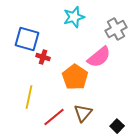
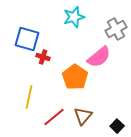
brown triangle: moved 3 px down
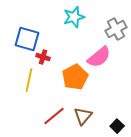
orange pentagon: rotated 10 degrees clockwise
yellow line: moved 17 px up
red line: moved 1 px up
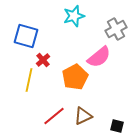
cyan star: moved 1 px up
blue square: moved 1 px left, 3 px up
red cross: moved 3 px down; rotated 32 degrees clockwise
brown triangle: rotated 24 degrees clockwise
black square: rotated 32 degrees counterclockwise
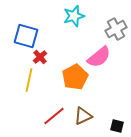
red cross: moved 3 px left, 3 px up
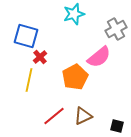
cyan star: moved 2 px up
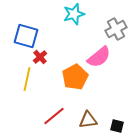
yellow line: moved 2 px left, 1 px up
brown triangle: moved 5 px right, 4 px down; rotated 18 degrees clockwise
